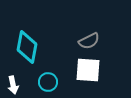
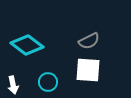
cyan diamond: moved 2 px up; rotated 64 degrees counterclockwise
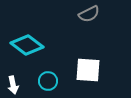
gray semicircle: moved 27 px up
cyan circle: moved 1 px up
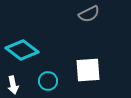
cyan diamond: moved 5 px left, 5 px down
white square: rotated 8 degrees counterclockwise
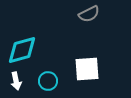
cyan diamond: rotated 52 degrees counterclockwise
white square: moved 1 px left, 1 px up
white arrow: moved 3 px right, 4 px up
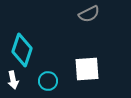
cyan diamond: rotated 56 degrees counterclockwise
white arrow: moved 3 px left, 1 px up
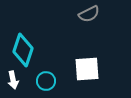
cyan diamond: moved 1 px right
cyan circle: moved 2 px left
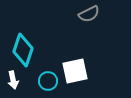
white square: moved 12 px left, 2 px down; rotated 8 degrees counterclockwise
cyan circle: moved 2 px right
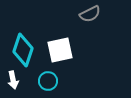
gray semicircle: moved 1 px right
white square: moved 15 px left, 21 px up
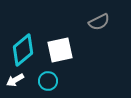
gray semicircle: moved 9 px right, 8 px down
cyan diamond: rotated 32 degrees clockwise
white arrow: moved 2 px right; rotated 72 degrees clockwise
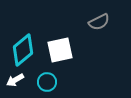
cyan circle: moved 1 px left, 1 px down
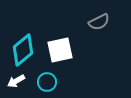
white arrow: moved 1 px right, 1 px down
